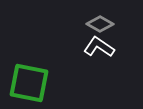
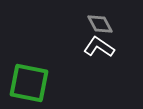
gray diamond: rotated 32 degrees clockwise
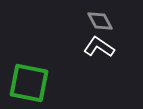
gray diamond: moved 3 px up
